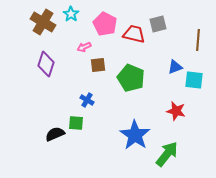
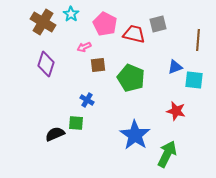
green arrow: rotated 12 degrees counterclockwise
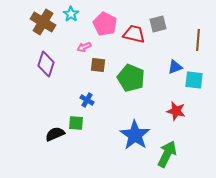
brown square: rotated 14 degrees clockwise
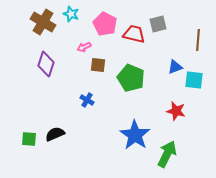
cyan star: rotated 14 degrees counterclockwise
green square: moved 47 px left, 16 px down
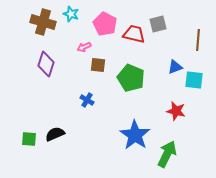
brown cross: rotated 15 degrees counterclockwise
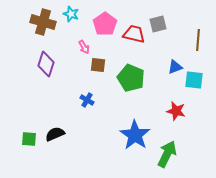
pink pentagon: rotated 10 degrees clockwise
pink arrow: rotated 96 degrees counterclockwise
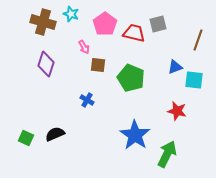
red trapezoid: moved 1 px up
brown line: rotated 15 degrees clockwise
red star: moved 1 px right
green square: moved 3 px left, 1 px up; rotated 21 degrees clockwise
